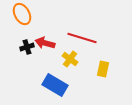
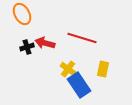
yellow cross: moved 2 px left, 10 px down
blue rectangle: moved 24 px right; rotated 25 degrees clockwise
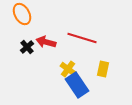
red arrow: moved 1 px right, 1 px up
black cross: rotated 24 degrees counterclockwise
blue rectangle: moved 2 px left
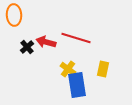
orange ellipse: moved 8 px left, 1 px down; rotated 25 degrees clockwise
red line: moved 6 px left
blue rectangle: rotated 25 degrees clockwise
